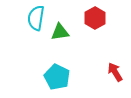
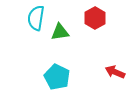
red arrow: rotated 36 degrees counterclockwise
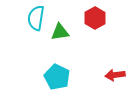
red arrow: moved 3 px down; rotated 30 degrees counterclockwise
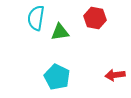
red hexagon: rotated 20 degrees counterclockwise
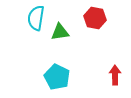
red arrow: rotated 96 degrees clockwise
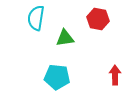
red hexagon: moved 3 px right, 1 px down
green triangle: moved 5 px right, 6 px down
cyan pentagon: rotated 20 degrees counterclockwise
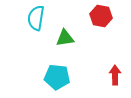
red hexagon: moved 3 px right, 3 px up
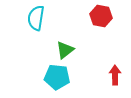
green triangle: moved 12 px down; rotated 30 degrees counterclockwise
